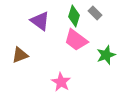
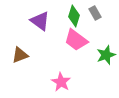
gray rectangle: rotated 16 degrees clockwise
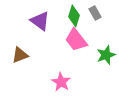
pink trapezoid: rotated 15 degrees clockwise
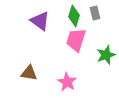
gray rectangle: rotated 16 degrees clockwise
pink trapezoid: rotated 55 degrees clockwise
brown triangle: moved 9 px right, 18 px down; rotated 30 degrees clockwise
pink star: moved 6 px right
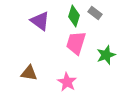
gray rectangle: rotated 40 degrees counterclockwise
pink trapezoid: moved 3 px down
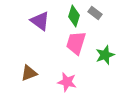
green star: moved 1 px left
brown triangle: rotated 30 degrees counterclockwise
pink star: rotated 18 degrees counterclockwise
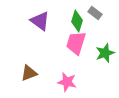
green diamond: moved 3 px right, 5 px down
green star: moved 2 px up
